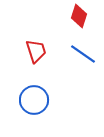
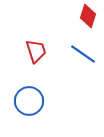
red diamond: moved 9 px right
blue circle: moved 5 px left, 1 px down
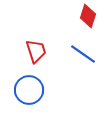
blue circle: moved 11 px up
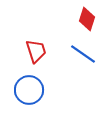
red diamond: moved 1 px left, 3 px down
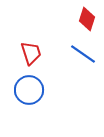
red trapezoid: moved 5 px left, 2 px down
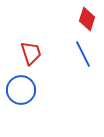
blue line: rotated 28 degrees clockwise
blue circle: moved 8 px left
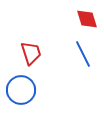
red diamond: rotated 35 degrees counterclockwise
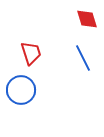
blue line: moved 4 px down
